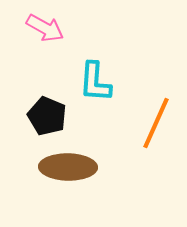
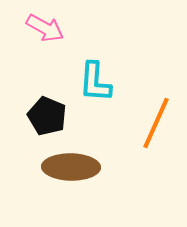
brown ellipse: moved 3 px right
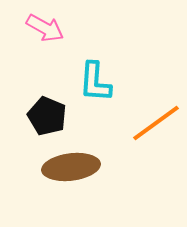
orange line: rotated 30 degrees clockwise
brown ellipse: rotated 8 degrees counterclockwise
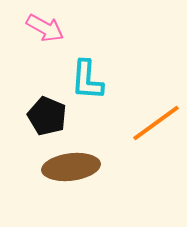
cyan L-shape: moved 8 px left, 2 px up
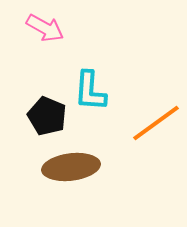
cyan L-shape: moved 3 px right, 11 px down
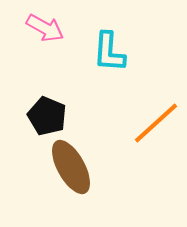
cyan L-shape: moved 19 px right, 39 px up
orange line: rotated 6 degrees counterclockwise
brown ellipse: rotated 68 degrees clockwise
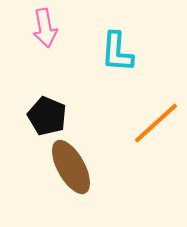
pink arrow: rotated 51 degrees clockwise
cyan L-shape: moved 8 px right
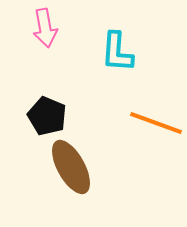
orange line: rotated 62 degrees clockwise
